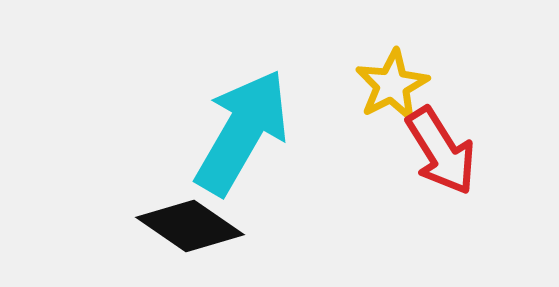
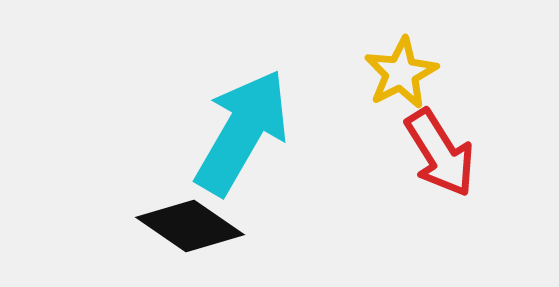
yellow star: moved 9 px right, 12 px up
red arrow: moved 1 px left, 2 px down
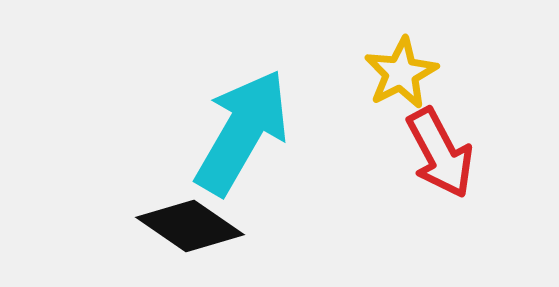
red arrow: rotated 4 degrees clockwise
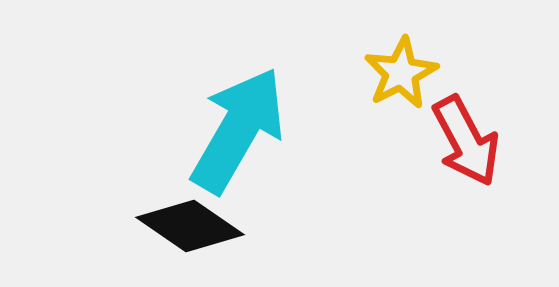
cyan arrow: moved 4 px left, 2 px up
red arrow: moved 26 px right, 12 px up
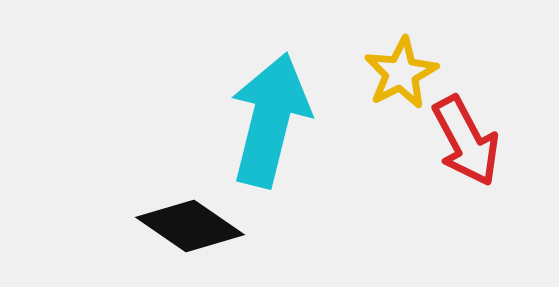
cyan arrow: moved 32 px right, 10 px up; rotated 16 degrees counterclockwise
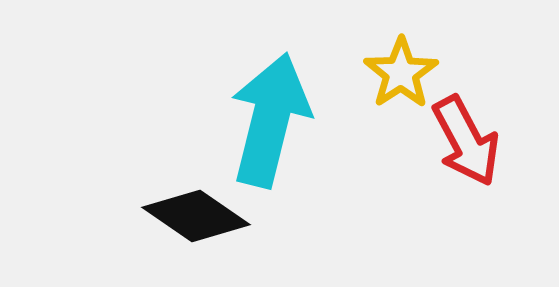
yellow star: rotated 6 degrees counterclockwise
black diamond: moved 6 px right, 10 px up
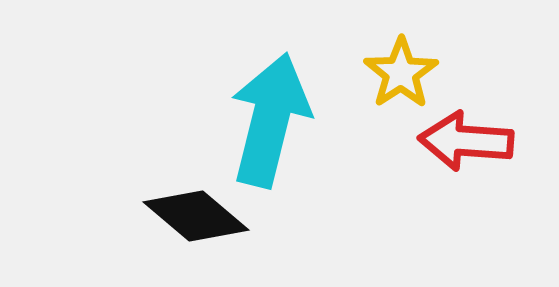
red arrow: rotated 122 degrees clockwise
black diamond: rotated 6 degrees clockwise
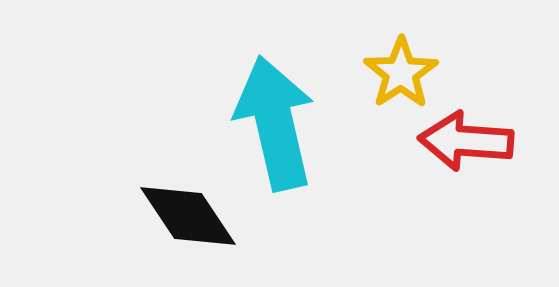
cyan arrow: moved 5 px right, 3 px down; rotated 27 degrees counterclockwise
black diamond: moved 8 px left; rotated 16 degrees clockwise
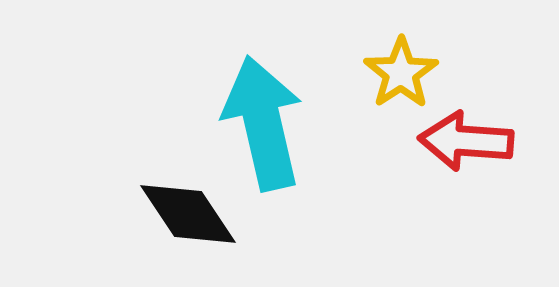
cyan arrow: moved 12 px left
black diamond: moved 2 px up
